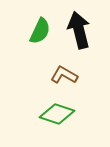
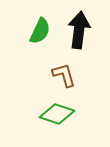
black arrow: rotated 21 degrees clockwise
brown L-shape: rotated 44 degrees clockwise
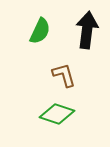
black arrow: moved 8 px right
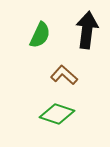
green semicircle: moved 4 px down
brown L-shape: rotated 32 degrees counterclockwise
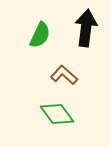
black arrow: moved 1 px left, 2 px up
green diamond: rotated 36 degrees clockwise
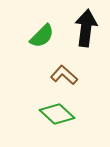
green semicircle: moved 2 px right, 1 px down; rotated 20 degrees clockwise
green diamond: rotated 12 degrees counterclockwise
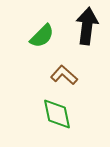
black arrow: moved 1 px right, 2 px up
green diamond: rotated 36 degrees clockwise
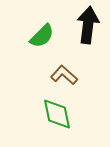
black arrow: moved 1 px right, 1 px up
